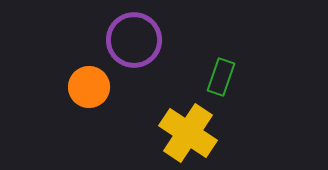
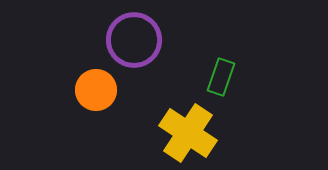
orange circle: moved 7 px right, 3 px down
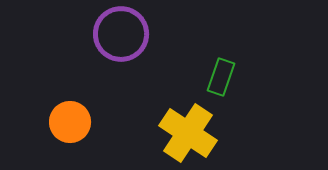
purple circle: moved 13 px left, 6 px up
orange circle: moved 26 px left, 32 px down
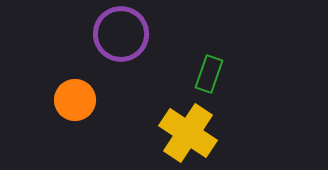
green rectangle: moved 12 px left, 3 px up
orange circle: moved 5 px right, 22 px up
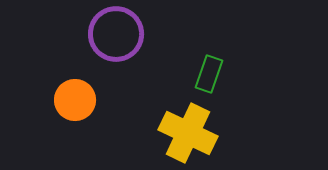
purple circle: moved 5 px left
yellow cross: rotated 8 degrees counterclockwise
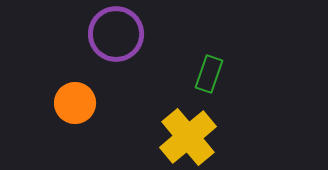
orange circle: moved 3 px down
yellow cross: moved 4 px down; rotated 24 degrees clockwise
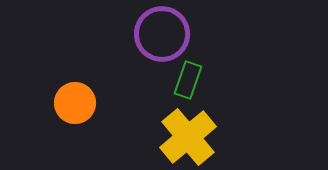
purple circle: moved 46 px right
green rectangle: moved 21 px left, 6 px down
